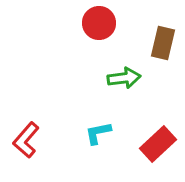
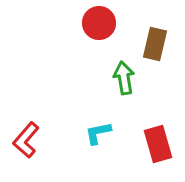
brown rectangle: moved 8 px left, 1 px down
green arrow: rotated 92 degrees counterclockwise
red rectangle: rotated 63 degrees counterclockwise
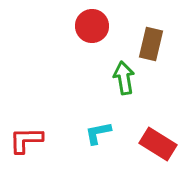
red circle: moved 7 px left, 3 px down
brown rectangle: moved 4 px left
red L-shape: rotated 48 degrees clockwise
red rectangle: rotated 42 degrees counterclockwise
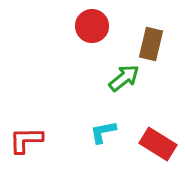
green arrow: rotated 60 degrees clockwise
cyan L-shape: moved 5 px right, 1 px up
